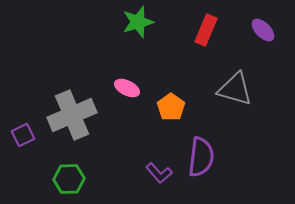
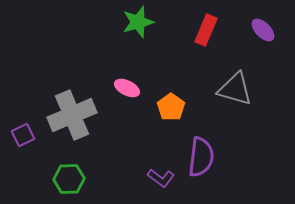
purple L-shape: moved 2 px right, 5 px down; rotated 12 degrees counterclockwise
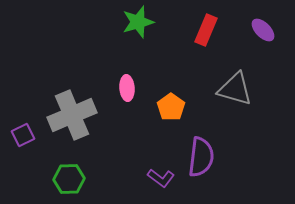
pink ellipse: rotated 60 degrees clockwise
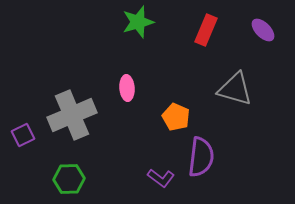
orange pentagon: moved 5 px right, 10 px down; rotated 12 degrees counterclockwise
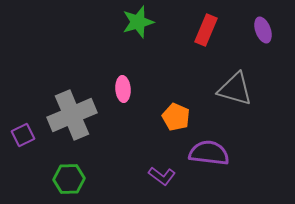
purple ellipse: rotated 25 degrees clockwise
pink ellipse: moved 4 px left, 1 px down
purple semicircle: moved 8 px right, 4 px up; rotated 90 degrees counterclockwise
purple L-shape: moved 1 px right, 2 px up
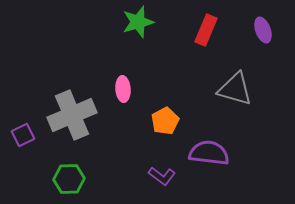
orange pentagon: moved 11 px left, 4 px down; rotated 20 degrees clockwise
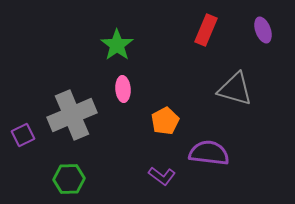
green star: moved 21 px left, 23 px down; rotated 20 degrees counterclockwise
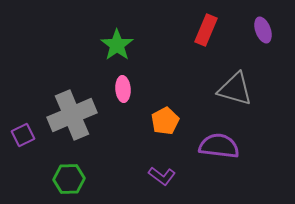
purple semicircle: moved 10 px right, 7 px up
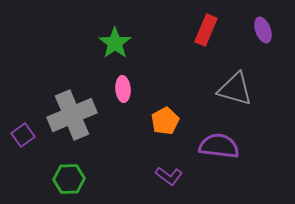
green star: moved 2 px left, 2 px up
purple square: rotated 10 degrees counterclockwise
purple L-shape: moved 7 px right
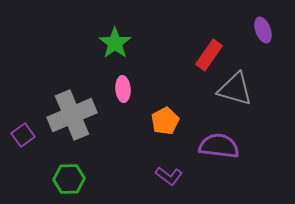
red rectangle: moved 3 px right, 25 px down; rotated 12 degrees clockwise
